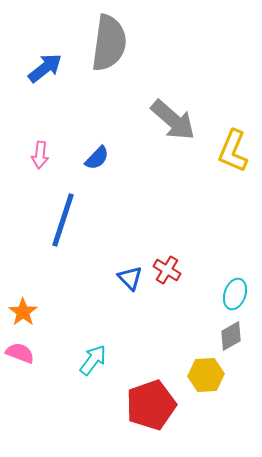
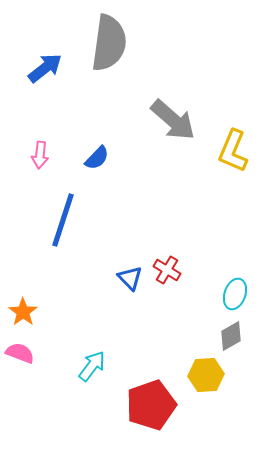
cyan arrow: moved 1 px left, 6 px down
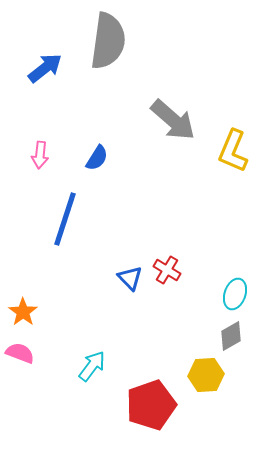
gray semicircle: moved 1 px left, 2 px up
blue semicircle: rotated 12 degrees counterclockwise
blue line: moved 2 px right, 1 px up
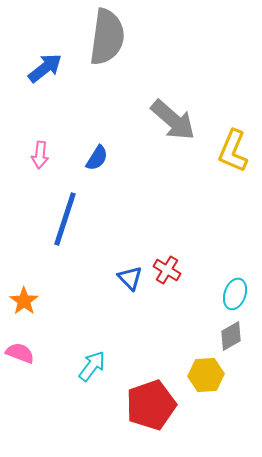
gray semicircle: moved 1 px left, 4 px up
orange star: moved 1 px right, 11 px up
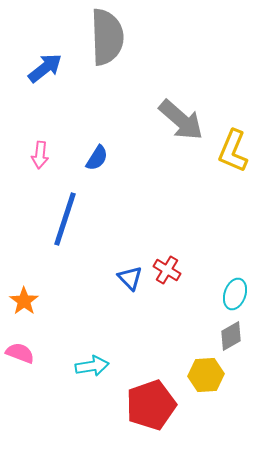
gray semicircle: rotated 10 degrees counterclockwise
gray arrow: moved 8 px right
cyan arrow: rotated 44 degrees clockwise
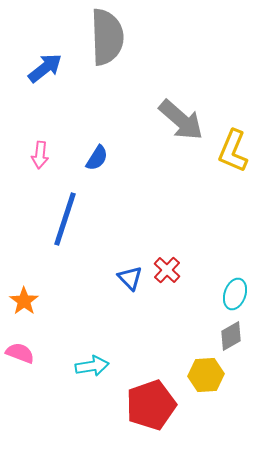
red cross: rotated 12 degrees clockwise
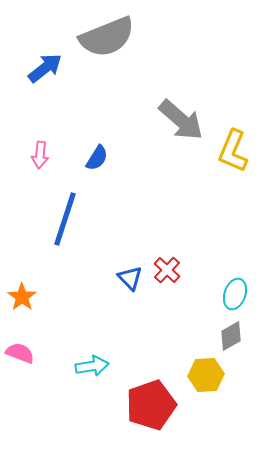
gray semicircle: rotated 70 degrees clockwise
orange star: moved 2 px left, 4 px up
